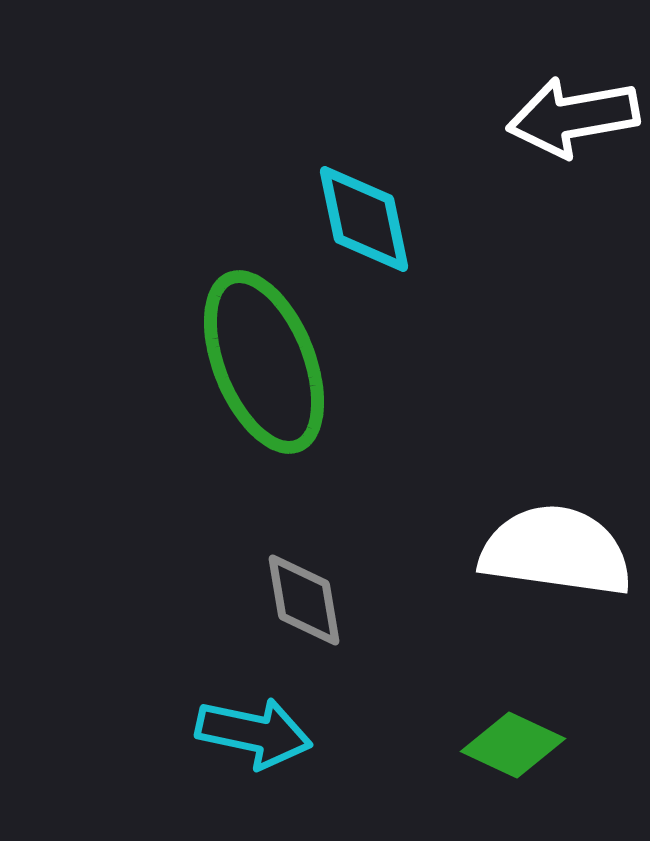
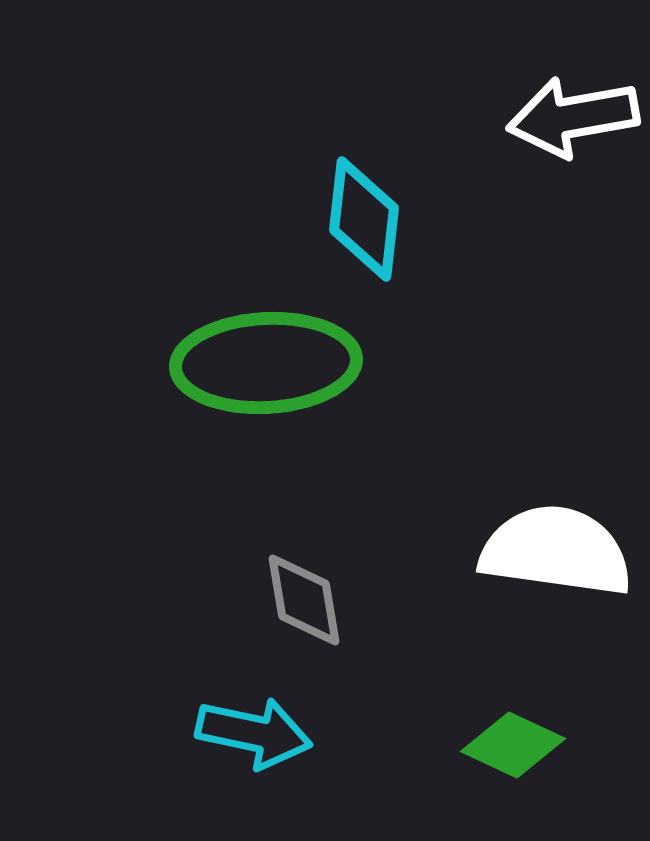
cyan diamond: rotated 18 degrees clockwise
green ellipse: moved 2 px right, 1 px down; rotated 71 degrees counterclockwise
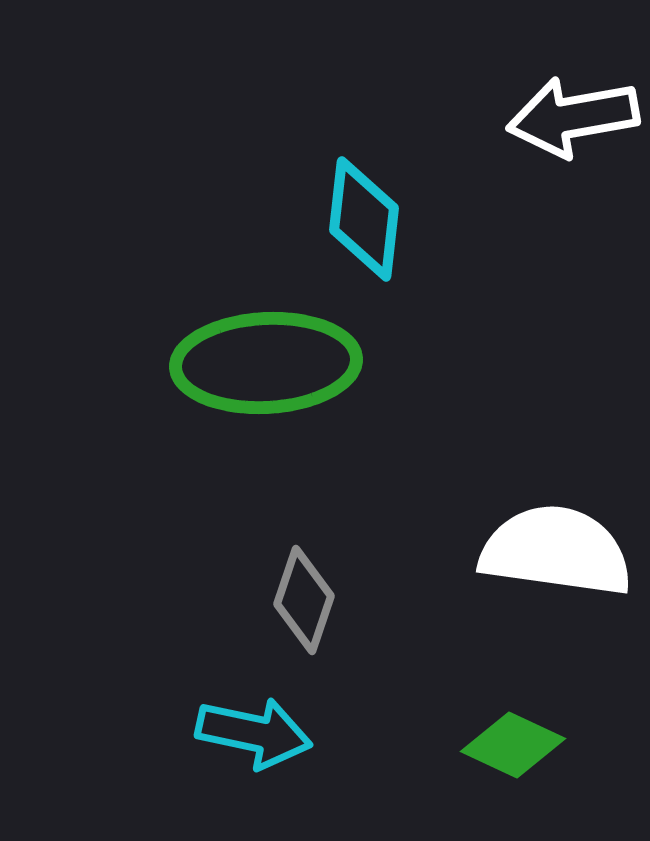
gray diamond: rotated 28 degrees clockwise
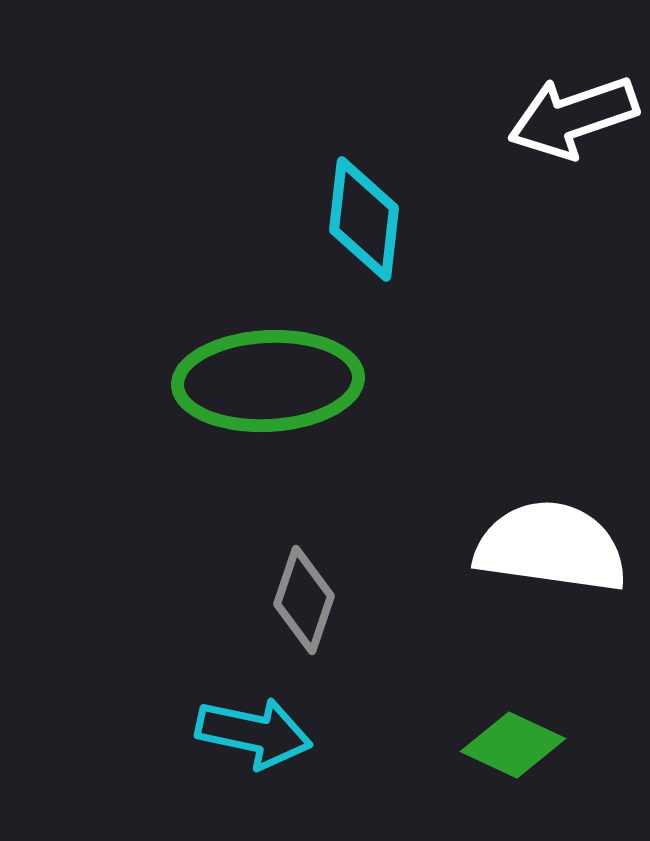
white arrow: rotated 9 degrees counterclockwise
green ellipse: moved 2 px right, 18 px down
white semicircle: moved 5 px left, 4 px up
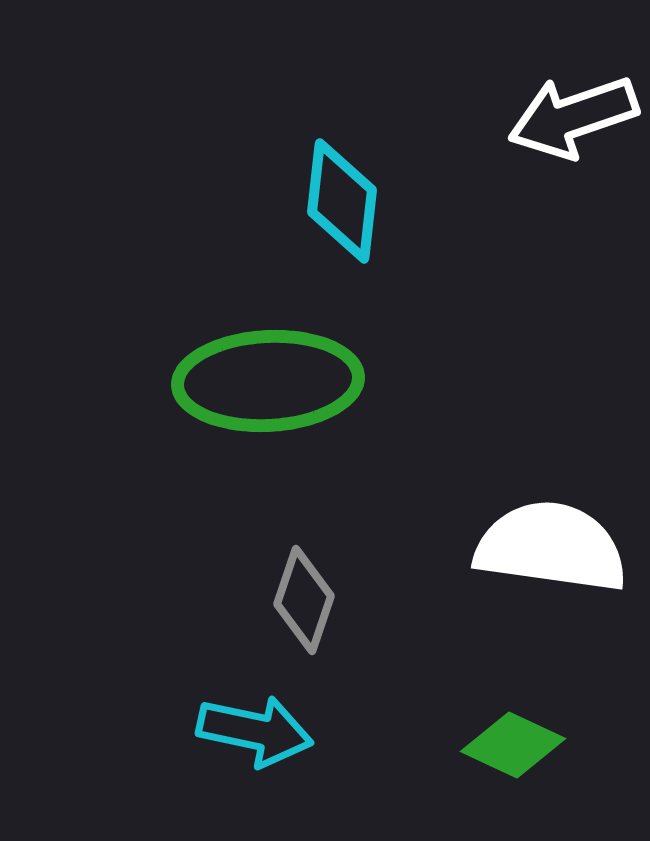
cyan diamond: moved 22 px left, 18 px up
cyan arrow: moved 1 px right, 2 px up
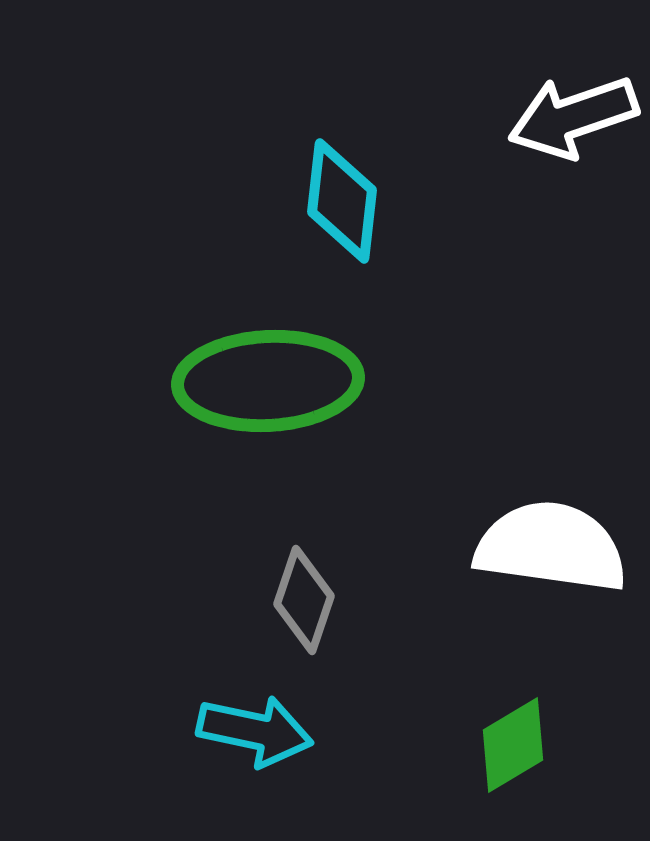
green diamond: rotated 56 degrees counterclockwise
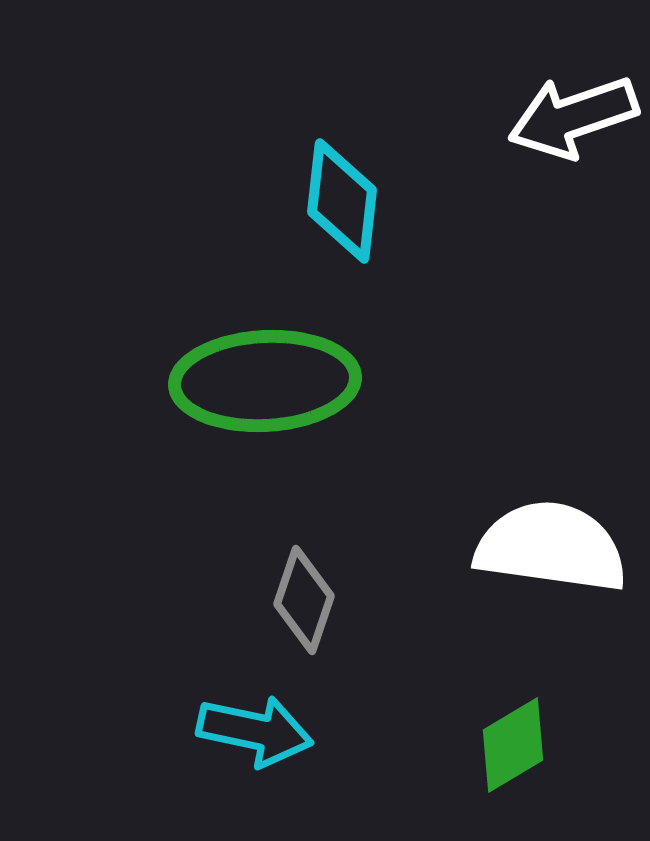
green ellipse: moved 3 px left
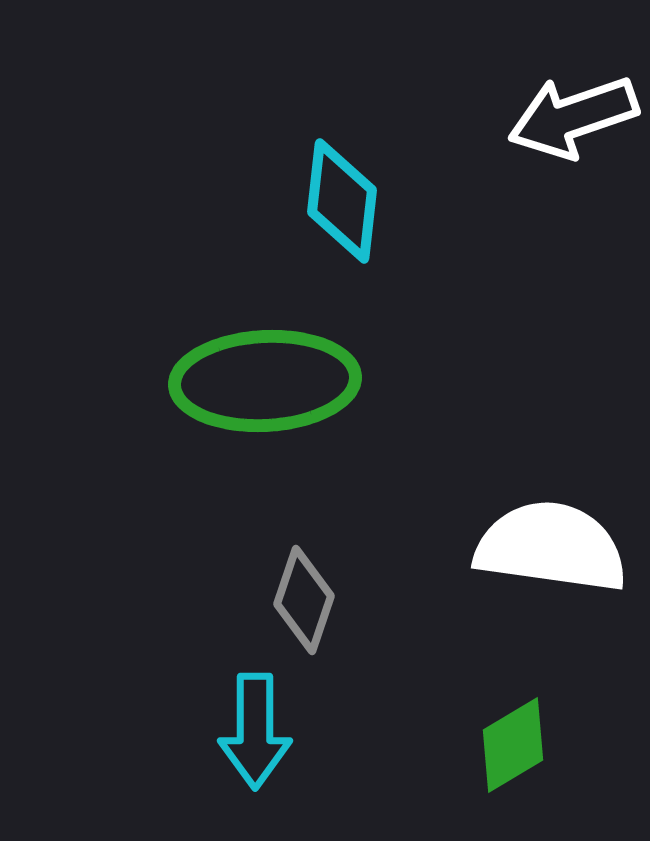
cyan arrow: rotated 78 degrees clockwise
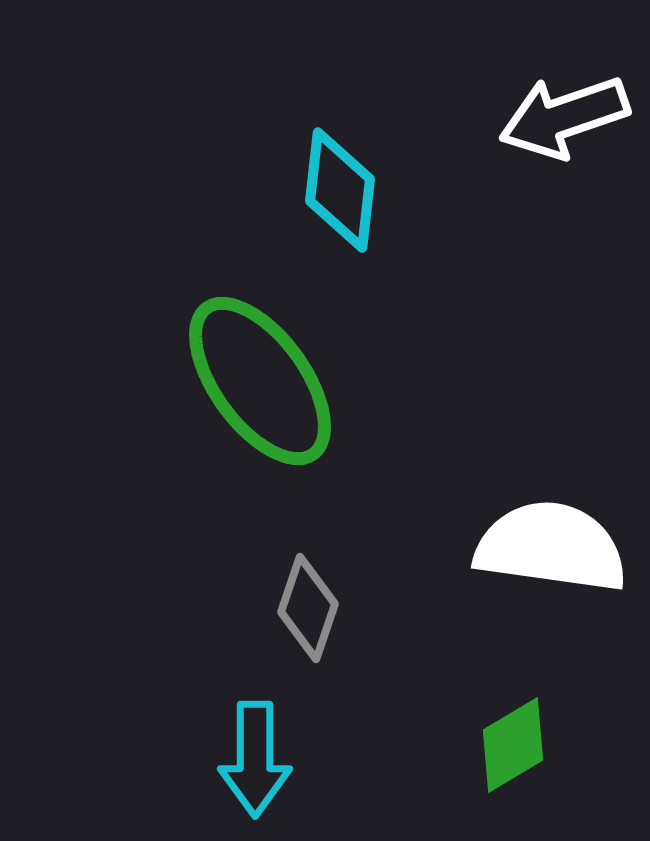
white arrow: moved 9 px left
cyan diamond: moved 2 px left, 11 px up
green ellipse: moved 5 px left; rotated 57 degrees clockwise
gray diamond: moved 4 px right, 8 px down
cyan arrow: moved 28 px down
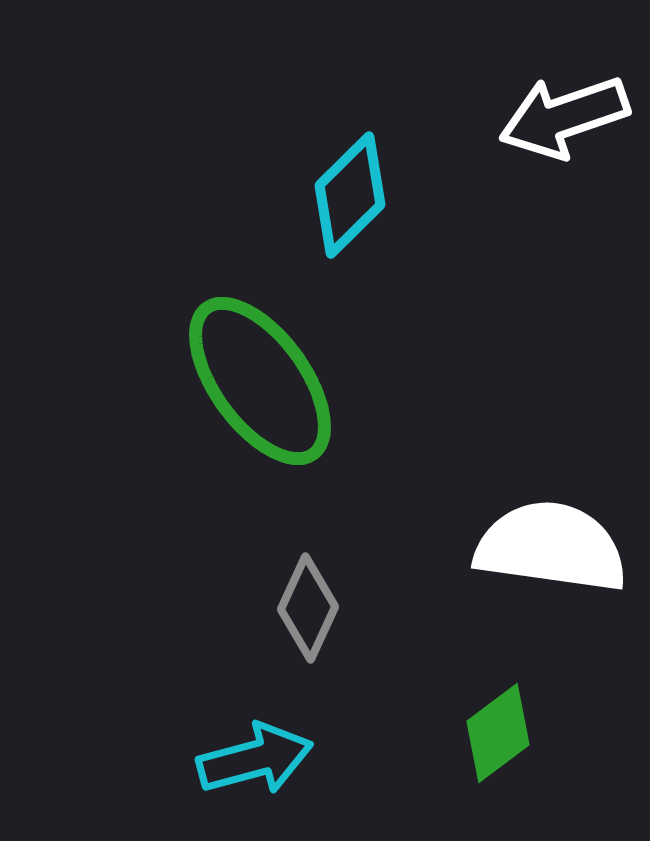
cyan diamond: moved 10 px right, 5 px down; rotated 39 degrees clockwise
gray diamond: rotated 6 degrees clockwise
green diamond: moved 15 px left, 12 px up; rotated 6 degrees counterclockwise
cyan arrow: rotated 105 degrees counterclockwise
